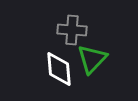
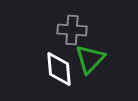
green triangle: moved 2 px left
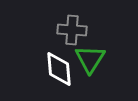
green triangle: rotated 12 degrees counterclockwise
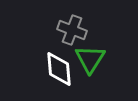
gray cross: rotated 16 degrees clockwise
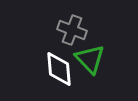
green triangle: rotated 16 degrees counterclockwise
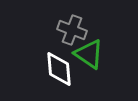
green triangle: moved 1 px left, 5 px up; rotated 12 degrees counterclockwise
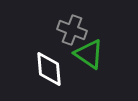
white diamond: moved 10 px left
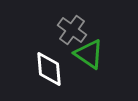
gray cross: rotated 16 degrees clockwise
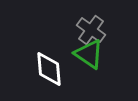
gray cross: moved 19 px right
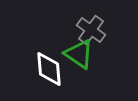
green triangle: moved 10 px left
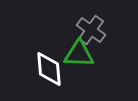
green triangle: rotated 32 degrees counterclockwise
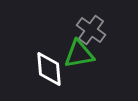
green triangle: rotated 12 degrees counterclockwise
